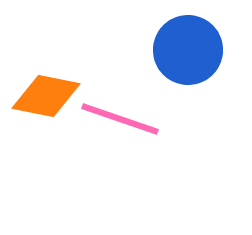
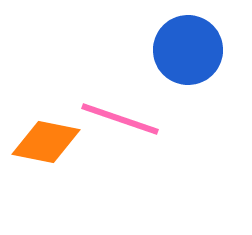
orange diamond: moved 46 px down
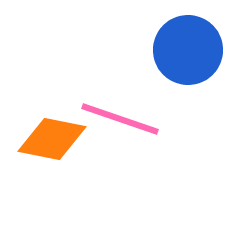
orange diamond: moved 6 px right, 3 px up
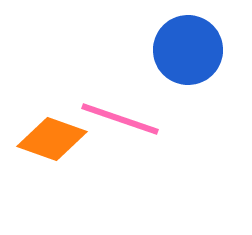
orange diamond: rotated 8 degrees clockwise
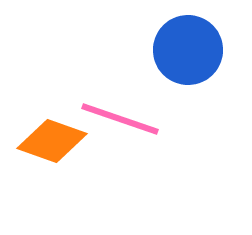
orange diamond: moved 2 px down
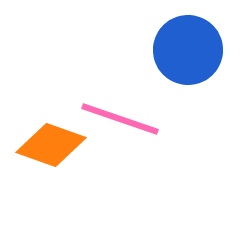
orange diamond: moved 1 px left, 4 px down
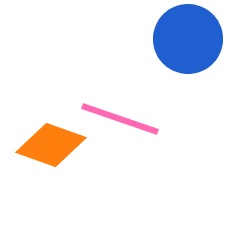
blue circle: moved 11 px up
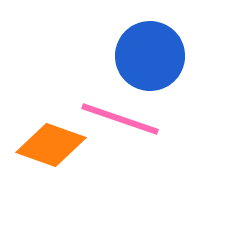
blue circle: moved 38 px left, 17 px down
